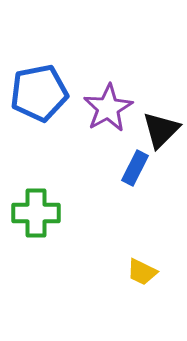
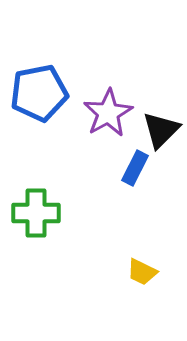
purple star: moved 5 px down
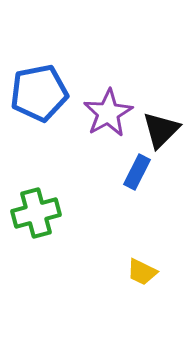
blue rectangle: moved 2 px right, 4 px down
green cross: rotated 15 degrees counterclockwise
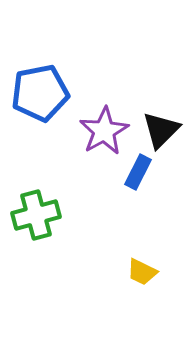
blue pentagon: moved 1 px right
purple star: moved 4 px left, 18 px down
blue rectangle: moved 1 px right
green cross: moved 2 px down
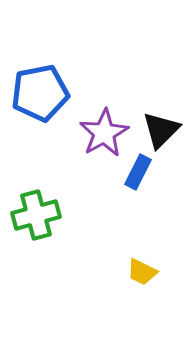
purple star: moved 2 px down
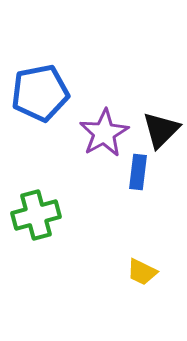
blue rectangle: rotated 20 degrees counterclockwise
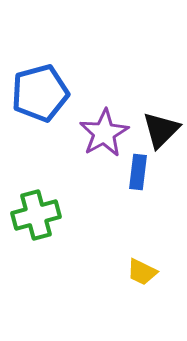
blue pentagon: rotated 4 degrees counterclockwise
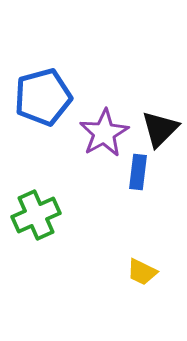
blue pentagon: moved 3 px right, 4 px down
black triangle: moved 1 px left, 1 px up
green cross: rotated 9 degrees counterclockwise
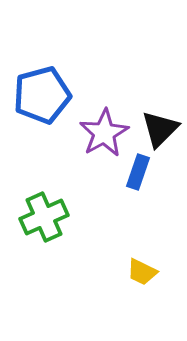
blue pentagon: moved 1 px left, 2 px up
blue rectangle: rotated 12 degrees clockwise
green cross: moved 8 px right, 2 px down
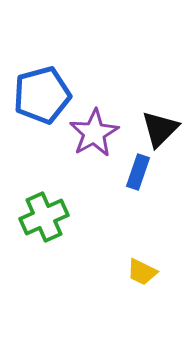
purple star: moved 10 px left
